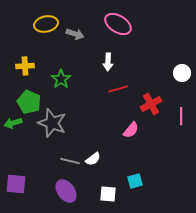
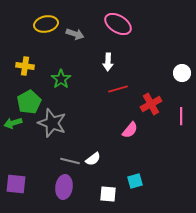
yellow cross: rotated 12 degrees clockwise
green pentagon: rotated 20 degrees clockwise
pink semicircle: moved 1 px left
purple ellipse: moved 2 px left, 4 px up; rotated 45 degrees clockwise
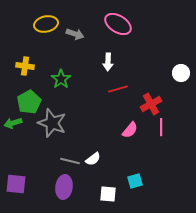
white circle: moved 1 px left
pink line: moved 20 px left, 11 px down
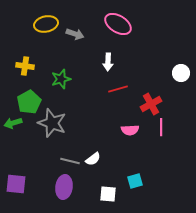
green star: rotated 18 degrees clockwise
pink semicircle: rotated 48 degrees clockwise
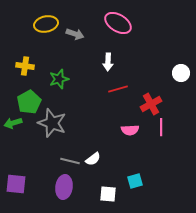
pink ellipse: moved 1 px up
green star: moved 2 px left
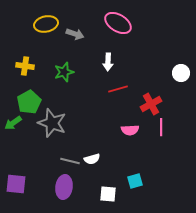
green star: moved 5 px right, 7 px up
green arrow: rotated 18 degrees counterclockwise
white semicircle: moved 1 px left; rotated 21 degrees clockwise
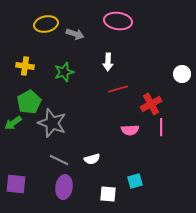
pink ellipse: moved 2 px up; rotated 24 degrees counterclockwise
white circle: moved 1 px right, 1 px down
gray line: moved 11 px left, 1 px up; rotated 12 degrees clockwise
